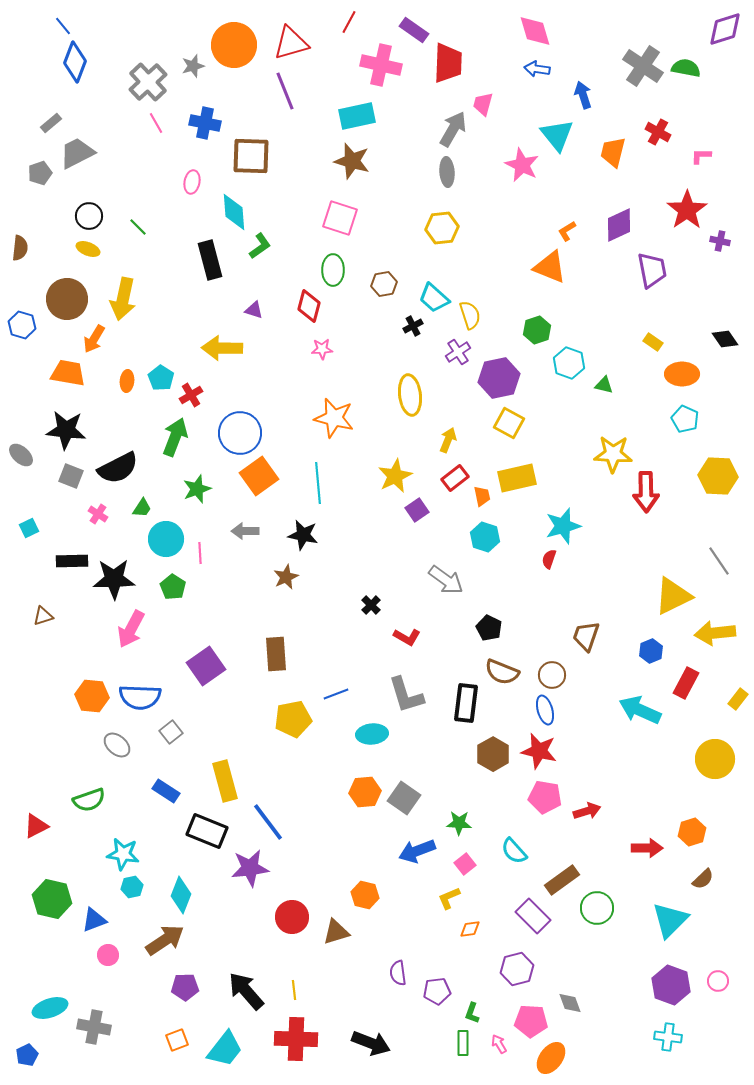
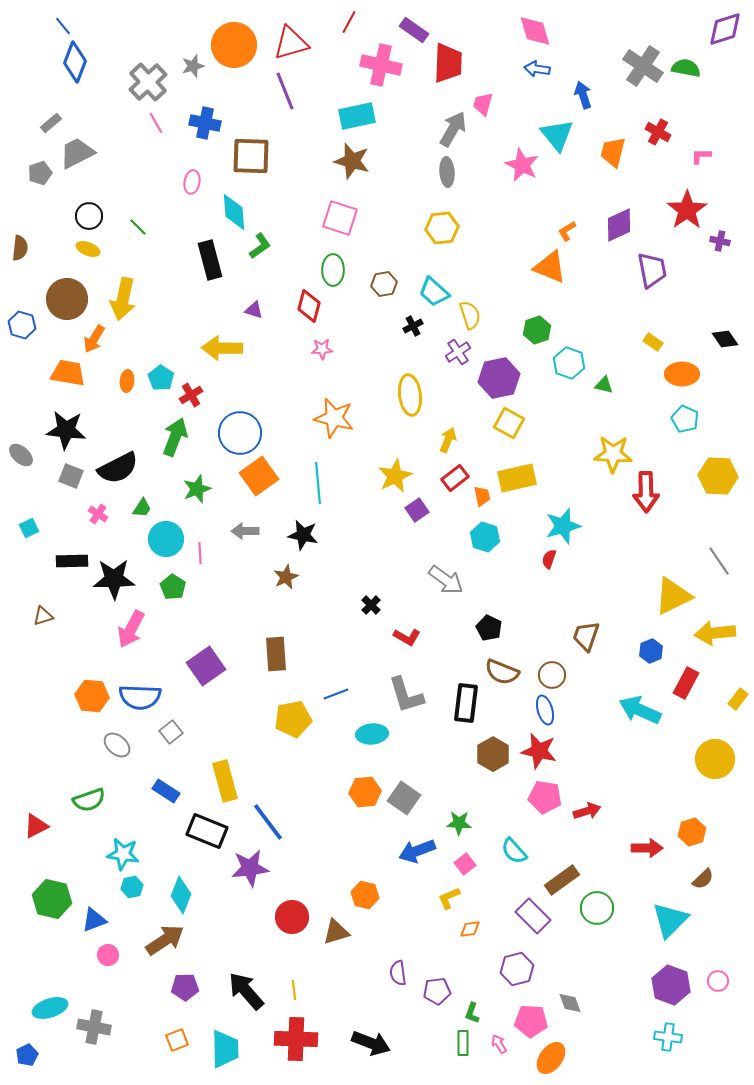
cyan trapezoid at (434, 298): moved 6 px up
cyan trapezoid at (225, 1049): rotated 39 degrees counterclockwise
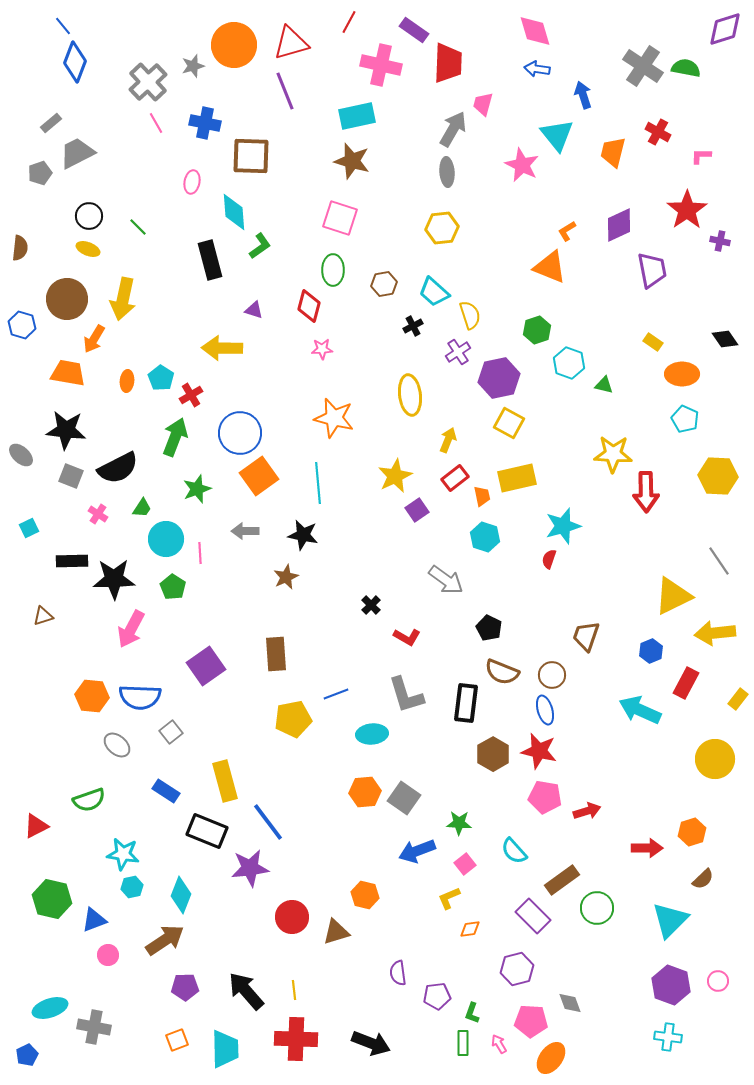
purple pentagon at (437, 991): moved 5 px down
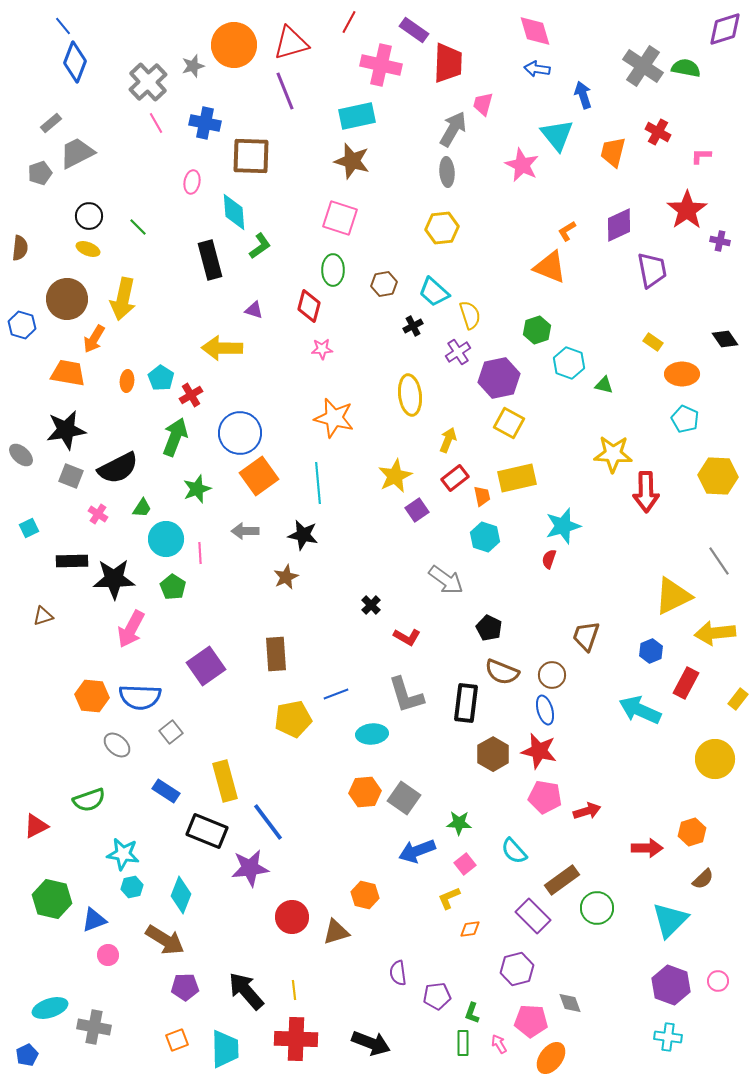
black star at (66, 430): rotated 15 degrees counterclockwise
brown arrow at (165, 940): rotated 66 degrees clockwise
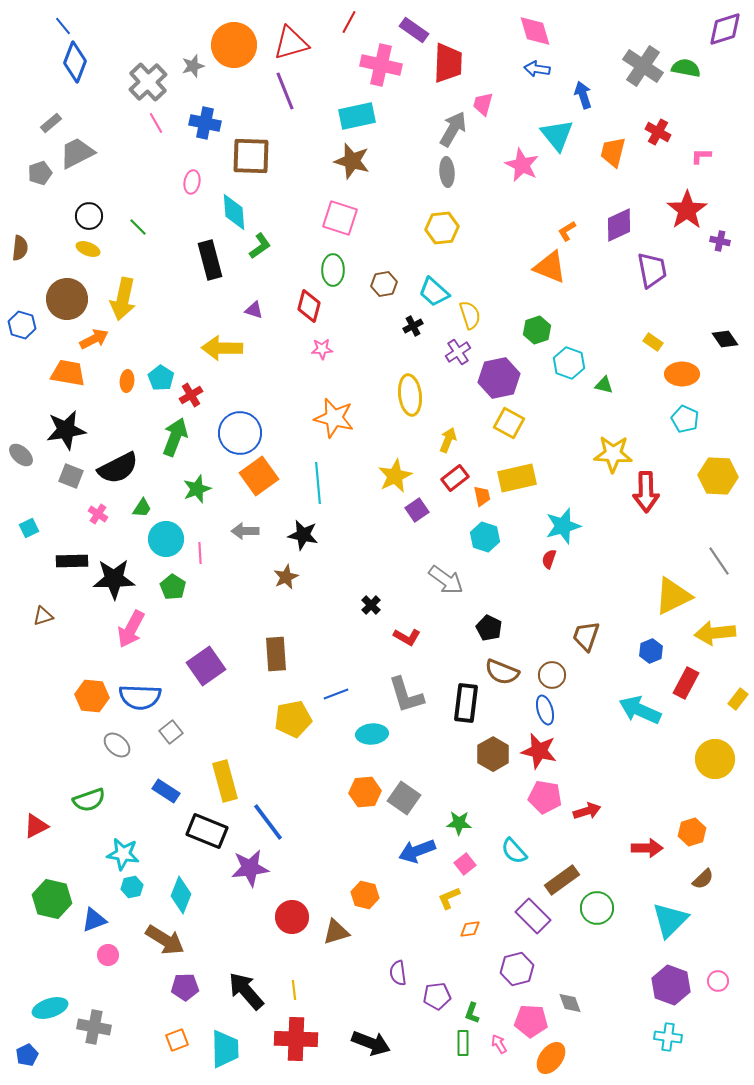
orange arrow at (94, 339): rotated 148 degrees counterclockwise
